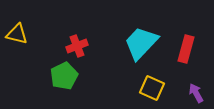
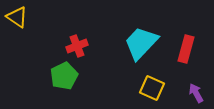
yellow triangle: moved 17 px up; rotated 20 degrees clockwise
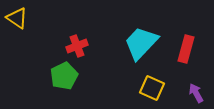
yellow triangle: moved 1 px down
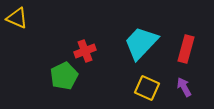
yellow triangle: rotated 10 degrees counterclockwise
red cross: moved 8 px right, 5 px down
yellow square: moved 5 px left
purple arrow: moved 12 px left, 6 px up
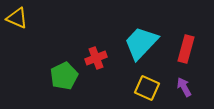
red cross: moved 11 px right, 7 px down
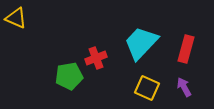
yellow triangle: moved 1 px left
green pentagon: moved 5 px right; rotated 16 degrees clockwise
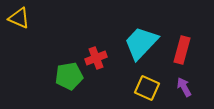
yellow triangle: moved 3 px right
red rectangle: moved 4 px left, 1 px down
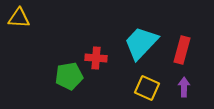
yellow triangle: rotated 20 degrees counterclockwise
red cross: rotated 25 degrees clockwise
purple arrow: rotated 30 degrees clockwise
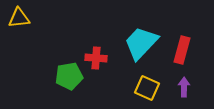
yellow triangle: rotated 10 degrees counterclockwise
